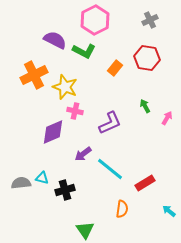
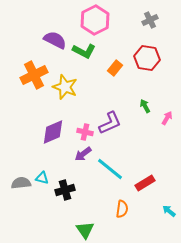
pink cross: moved 10 px right, 21 px down
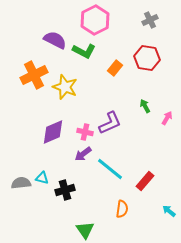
red rectangle: moved 2 px up; rotated 18 degrees counterclockwise
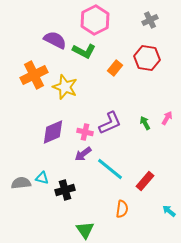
green arrow: moved 17 px down
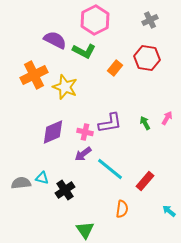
purple L-shape: rotated 15 degrees clockwise
black cross: rotated 18 degrees counterclockwise
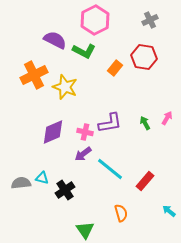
red hexagon: moved 3 px left, 1 px up
orange semicircle: moved 1 px left, 4 px down; rotated 24 degrees counterclockwise
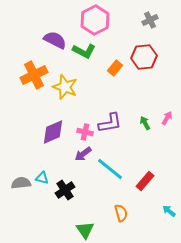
red hexagon: rotated 15 degrees counterclockwise
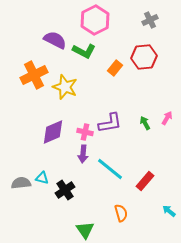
purple arrow: rotated 48 degrees counterclockwise
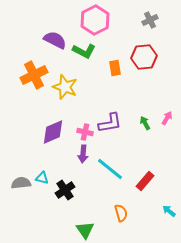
orange rectangle: rotated 49 degrees counterclockwise
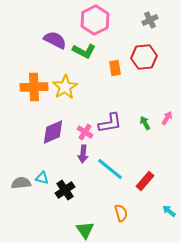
orange cross: moved 12 px down; rotated 24 degrees clockwise
yellow star: rotated 20 degrees clockwise
pink cross: rotated 21 degrees clockwise
